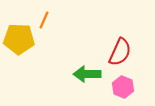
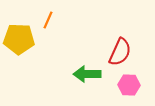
orange line: moved 4 px right
pink hexagon: moved 6 px right, 2 px up; rotated 20 degrees counterclockwise
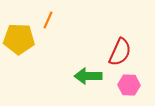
green arrow: moved 1 px right, 2 px down
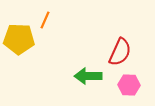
orange line: moved 3 px left
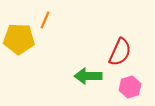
pink hexagon: moved 1 px right, 2 px down; rotated 20 degrees counterclockwise
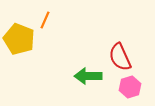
yellow pentagon: rotated 20 degrees clockwise
red semicircle: moved 5 px down; rotated 132 degrees clockwise
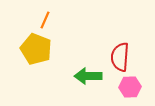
yellow pentagon: moved 17 px right, 10 px down
red semicircle: rotated 28 degrees clockwise
pink hexagon: rotated 15 degrees clockwise
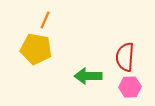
yellow pentagon: rotated 12 degrees counterclockwise
red semicircle: moved 5 px right
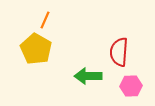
yellow pentagon: rotated 20 degrees clockwise
red semicircle: moved 6 px left, 5 px up
pink hexagon: moved 1 px right, 1 px up
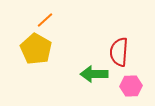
orange line: rotated 24 degrees clockwise
green arrow: moved 6 px right, 2 px up
